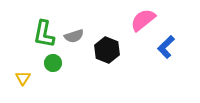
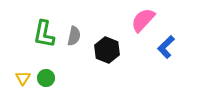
pink semicircle: rotated 8 degrees counterclockwise
gray semicircle: rotated 60 degrees counterclockwise
green circle: moved 7 px left, 15 px down
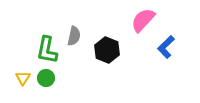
green L-shape: moved 3 px right, 16 px down
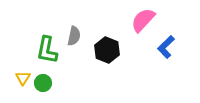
green circle: moved 3 px left, 5 px down
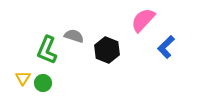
gray semicircle: rotated 84 degrees counterclockwise
green L-shape: rotated 12 degrees clockwise
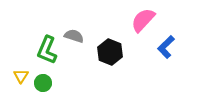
black hexagon: moved 3 px right, 2 px down
yellow triangle: moved 2 px left, 2 px up
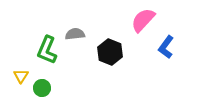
gray semicircle: moved 1 px right, 2 px up; rotated 24 degrees counterclockwise
blue L-shape: rotated 10 degrees counterclockwise
green circle: moved 1 px left, 5 px down
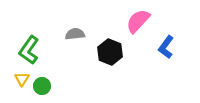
pink semicircle: moved 5 px left, 1 px down
green L-shape: moved 18 px left; rotated 12 degrees clockwise
yellow triangle: moved 1 px right, 3 px down
green circle: moved 2 px up
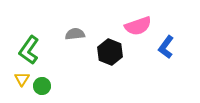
pink semicircle: moved 5 px down; rotated 152 degrees counterclockwise
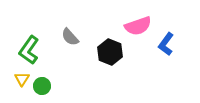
gray semicircle: moved 5 px left, 3 px down; rotated 126 degrees counterclockwise
blue L-shape: moved 3 px up
